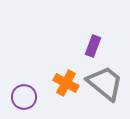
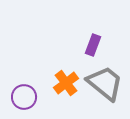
purple rectangle: moved 1 px up
orange cross: rotated 25 degrees clockwise
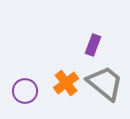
purple circle: moved 1 px right, 6 px up
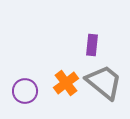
purple rectangle: moved 1 px left; rotated 15 degrees counterclockwise
gray trapezoid: moved 1 px left, 1 px up
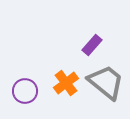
purple rectangle: rotated 35 degrees clockwise
gray trapezoid: moved 2 px right
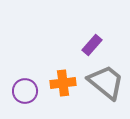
orange cross: moved 3 px left; rotated 30 degrees clockwise
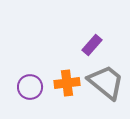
orange cross: moved 4 px right
purple circle: moved 5 px right, 4 px up
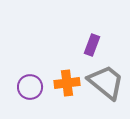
purple rectangle: rotated 20 degrees counterclockwise
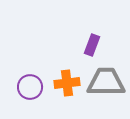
gray trapezoid: rotated 39 degrees counterclockwise
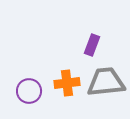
gray trapezoid: rotated 6 degrees counterclockwise
purple circle: moved 1 px left, 4 px down
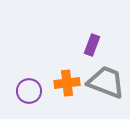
gray trapezoid: rotated 27 degrees clockwise
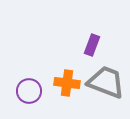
orange cross: rotated 15 degrees clockwise
